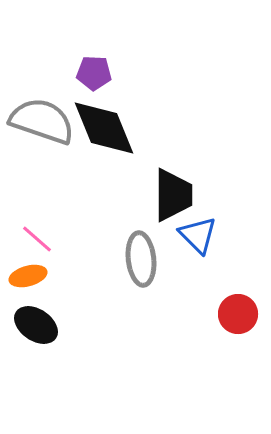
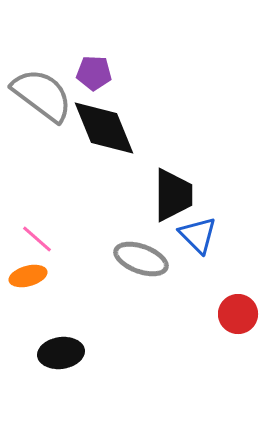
gray semicircle: moved 26 px up; rotated 18 degrees clockwise
gray ellipse: rotated 64 degrees counterclockwise
black ellipse: moved 25 px right, 28 px down; rotated 42 degrees counterclockwise
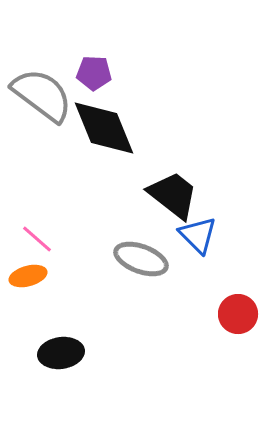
black trapezoid: rotated 52 degrees counterclockwise
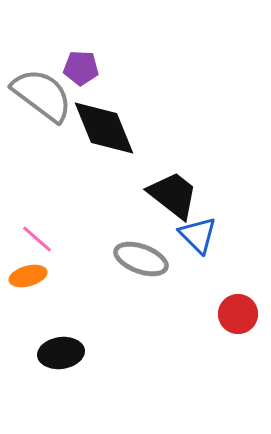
purple pentagon: moved 13 px left, 5 px up
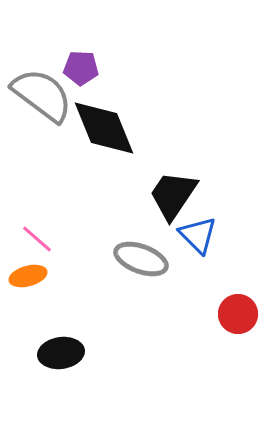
black trapezoid: rotated 94 degrees counterclockwise
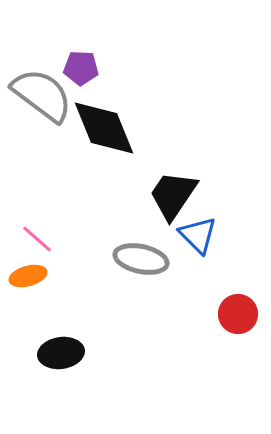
gray ellipse: rotated 8 degrees counterclockwise
